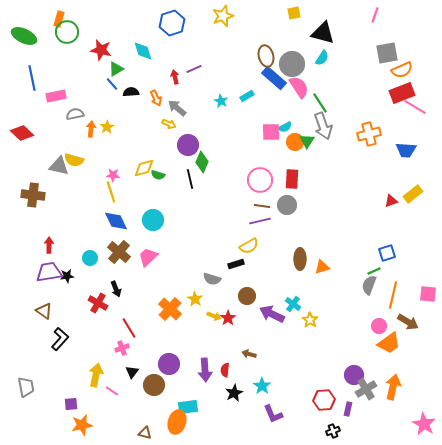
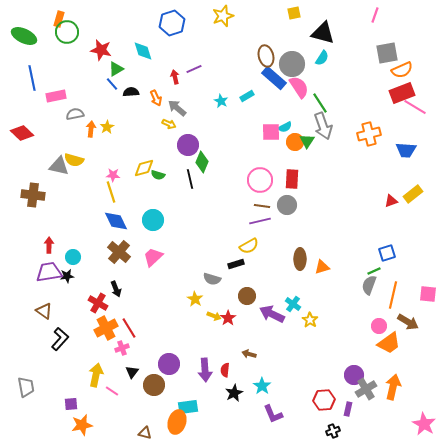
pink trapezoid at (148, 257): moved 5 px right
cyan circle at (90, 258): moved 17 px left, 1 px up
orange cross at (170, 309): moved 64 px left, 19 px down; rotated 20 degrees clockwise
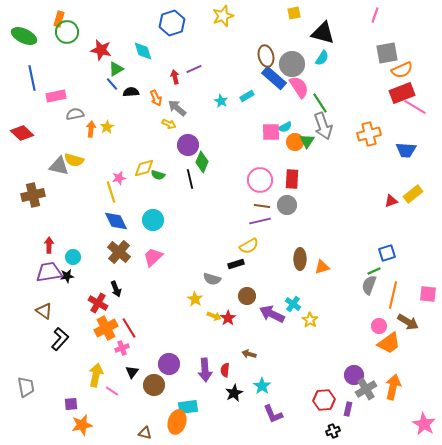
pink star at (113, 175): moved 6 px right, 3 px down; rotated 16 degrees counterclockwise
brown cross at (33, 195): rotated 20 degrees counterclockwise
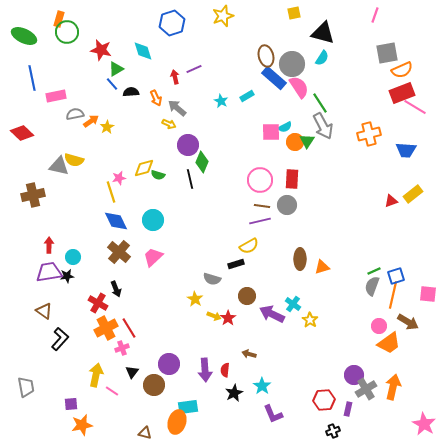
gray arrow at (323, 126): rotated 8 degrees counterclockwise
orange arrow at (91, 129): moved 8 px up; rotated 49 degrees clockwise
blue square at (387, 253): moved 9 px right, 23 px down
gray semicircle at (369, 285): moved 3 px right, 1 px down
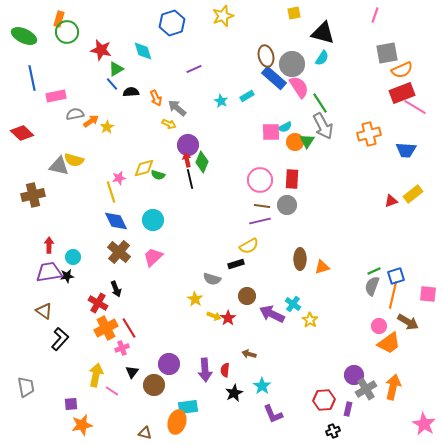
red arrow at (175, 77): moved 12 px right, 83 px down
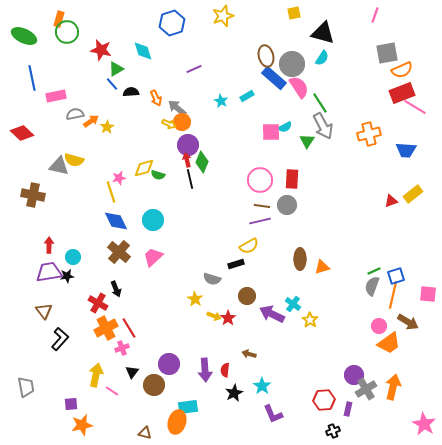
orange circle at (295, 142): moved 113 px left, 20 px up
brown cross at (33, 195): rotated 25 degrees clockwise
brown triangle at (44, 311): rotated 18 degrees clockwise
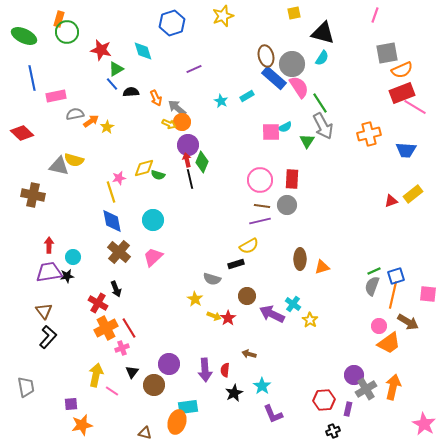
blue diamond at (116, 221): moved 4 px left; rotated 15 degrees clockwise
black L-shape at (60, 339): moved 12 px left, 2 px up
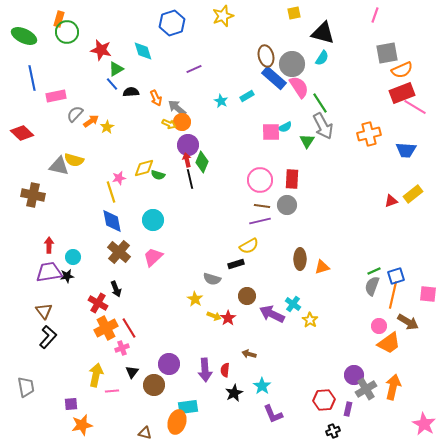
gray semicircle at (75, 114): rotated 36 degrees counterclockwise
pink line at (112, 391): rotated 40 degrees counterclockwise
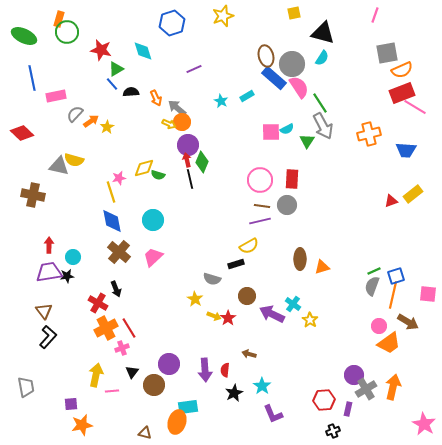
cyan semicircle at (285, 127): moved 2 px right, 2 px down
